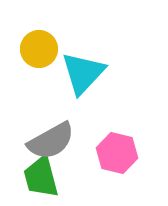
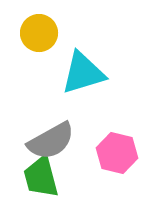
yellow circle: moved 16 px up
cyan triangle: rotated 30 degrees clockwise
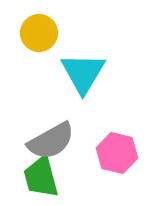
cyan triangle: rotated 42 degrees counterclockwise
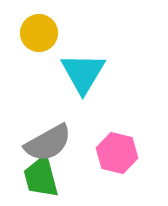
gray semicircle: moved 3 px left, 2 px down
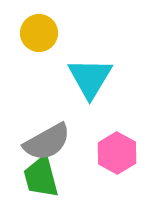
cyan triangle: moved 7 px right, 5 px down
gray semicircle: moved 1 px left, 1 px up
pink hexagon: rotated 15 degrees clockwise
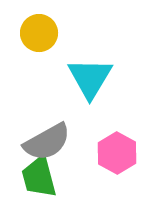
green trapezoid: moved 2 px left
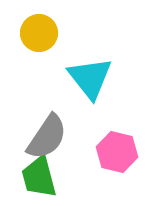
cyan triangle: rotated 9 degrees counterclockwise
gray semicircle: moved 5 px up; rotated 27 degrees counterclockwise
pink hexagon: moved 1 px up; rotated 15 degrees counterclockwise
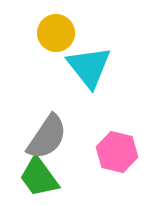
yellow circle: moved 17 px right
cyan triangle: moved 1 px left, 11 px up
green trapezoid: rotated 21 degrees counterclockwise
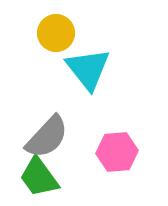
cyan triangle: moved 1 px left, 2 px down
gray semicircle: rotated 9 degrees clockwise
pink hexagon: rotated 18 degrees counterclockwise
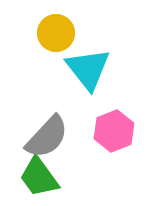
pink hexagon: moved 3 px left, 21 px up; rotated 18 degrees counterclockwise
